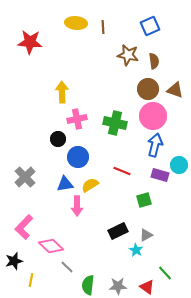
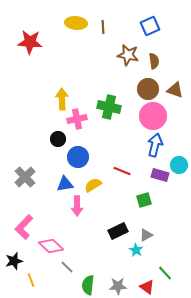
yellow arrow: moved 7 px down
green cross: moved 6 px left, 16 px up
yellow semicircle: moved 3 px right
yellow line: rotated 32 degrees counterclockwise
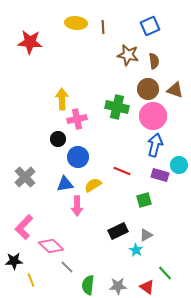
green cross: moved 8 px right
black star: rotated 12 degrees clockwise
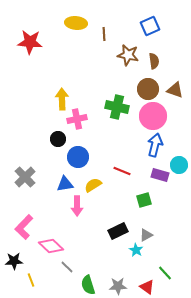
brown line: moved 1 px right, 7 px down
green semicircle: rotated 24 degrees counterclockwise
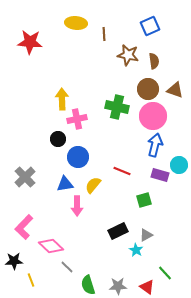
yellow semicircle: rotated 18 degrees counterclockwise
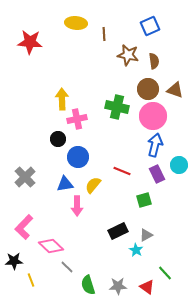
purple rectangle: moved 3 px left, 1 px up; rotated 48 degrees clockwise
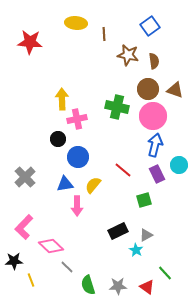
blue square: rotated 12 degrees counterclockwise
red line: moved 1 px right, 1 px up; rotated 18 degrees clockwise
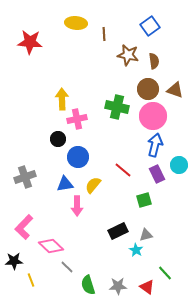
gray cross: rotated 25 degrees clockwise
gray triangle: rotated 16 degrees clockwise
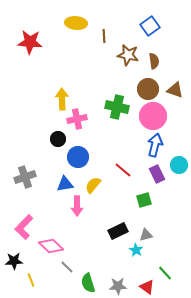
brown line: moved 2 px down
green semicircle: moved 2 px up
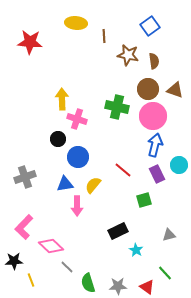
pink cross: rotated 30 degrees clockwise
gray triangle: moved 23 px right
